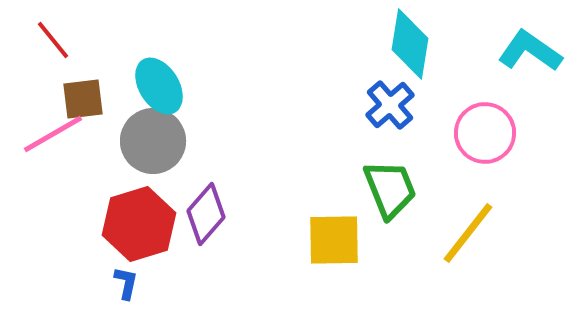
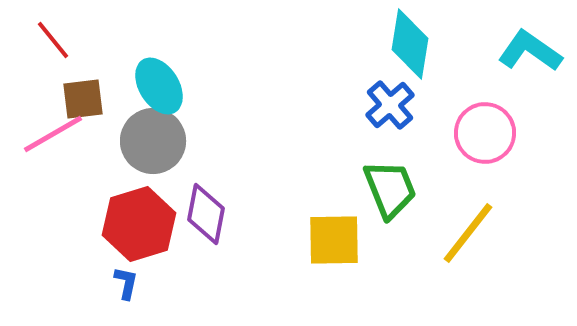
purple diamond: rotated 30 degrees counterclockwise
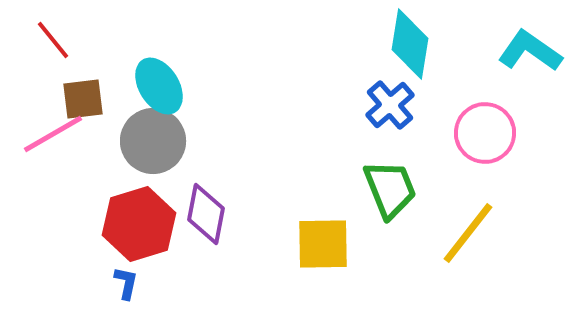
yellow square: moved 11 px left, 4 px down
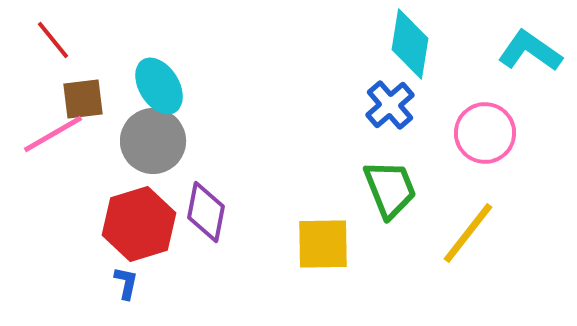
purple diamond: moved 2 px up
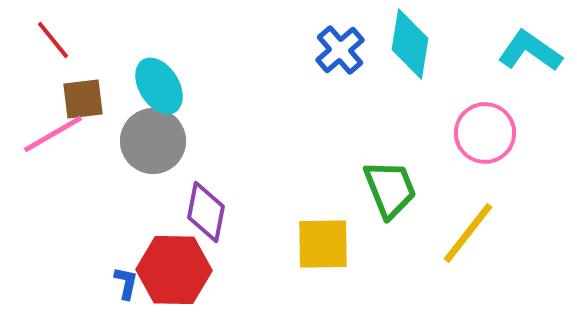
blue cross: moved 50 px left, 55 px up
red hexagon: moved 35 px right, 46 px down; rotated 18 degrees clockwise
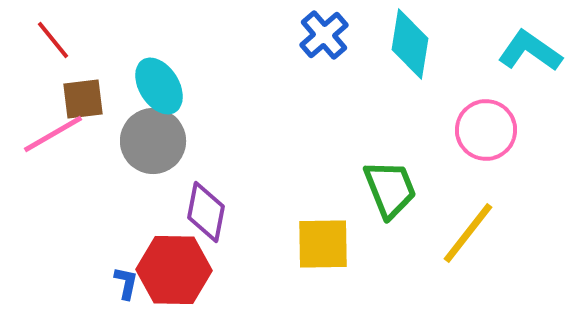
blue cross: moved 16 px left, 15 px up
pink circle: moved 1 px right, 3 px up
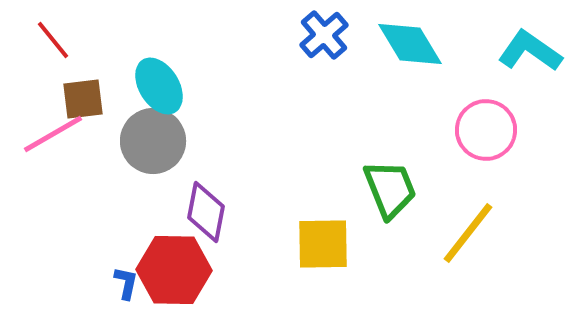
cyan diamond: rotated 40 degrees counterclockwise
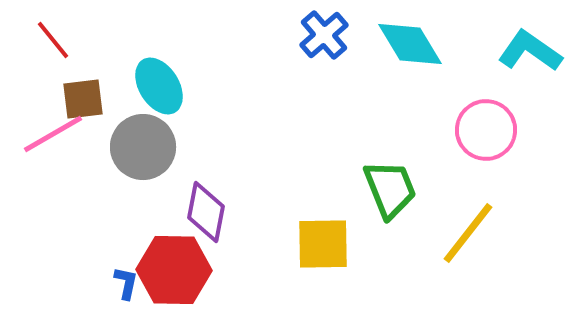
gray circle: moved 10 px left, 6 px down
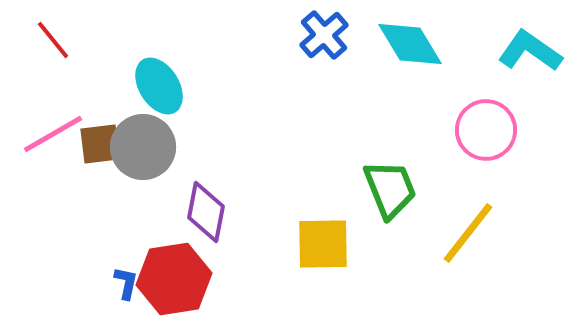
brown square: moved 17 px right, 45 px down
red hexagon: moved 9 px down; rotated 10 degrees counterclockwise
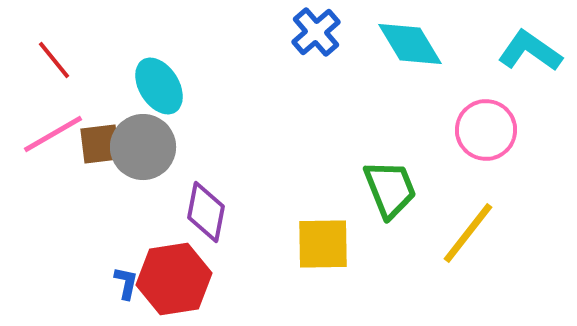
blue cross: moved 8 px left, 3 px up
red line: moved 1 px right, 20 px down
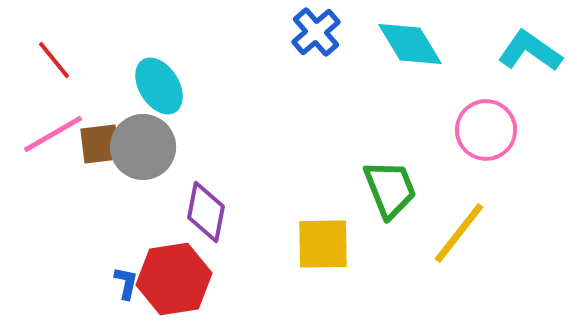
yellow line: moved 9 px left
